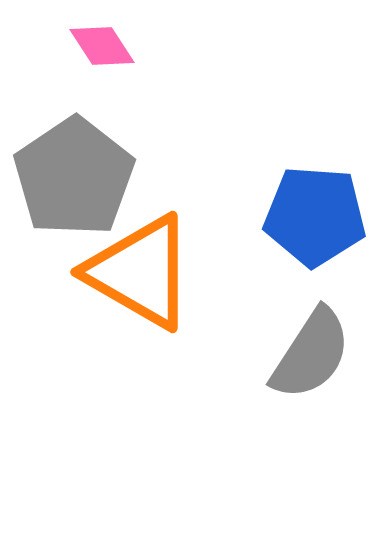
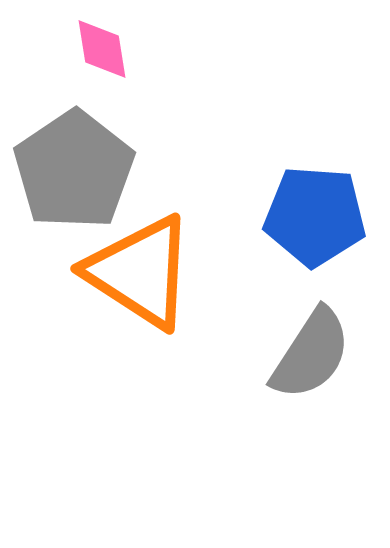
pink diamond: moved 3 px down; rotated 24 degrees clockwise
gray pentagon: moved 7 px up
orange triangle: rotated 3 degrees clockwise
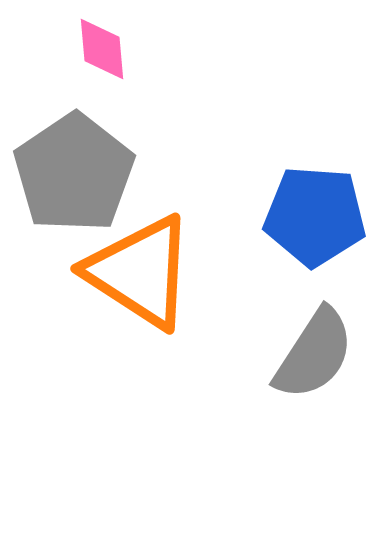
pink diamond: rotated 4 degrees clockwise
gray pentagon: moved 3 px down
gray semicircle: moved 3 px right
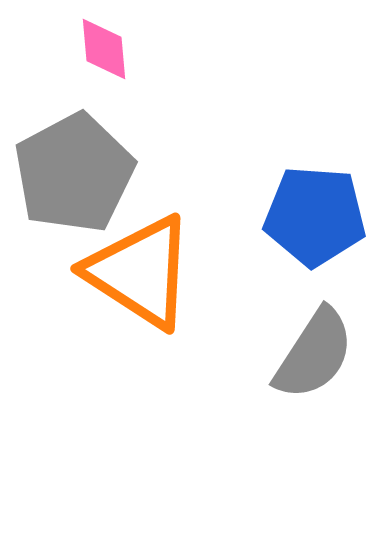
pink diamond: moved 2 px right
gray pentagon: rotated 6 degrees clockwise
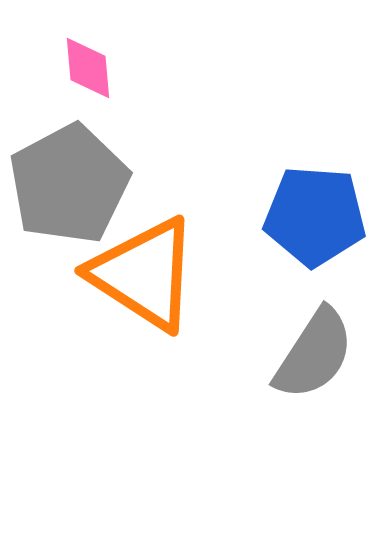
pink diamond: moved 16 px left, 19 px down
gray pentagon: moved 5 px left, 11 px down
orange triangle: moved 4 px right, 2 px down
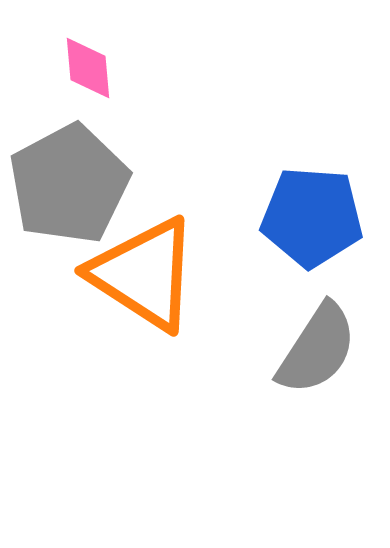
blue pentagon: moved 3 px left, 1 px down
gray semicircle: moved 3 px right, 5 px up
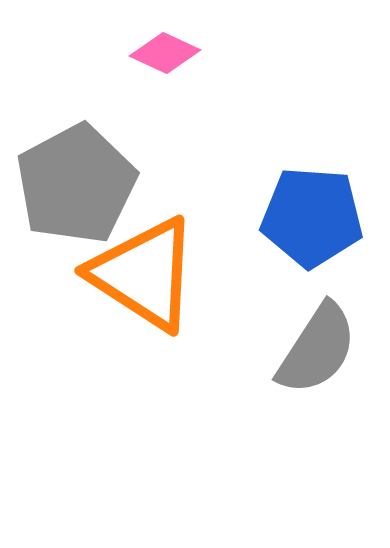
pink diamond: moved 77 px right, 15 px up; rotated 60 degrees counterclockwise
gray pentagon: moved 7 px right
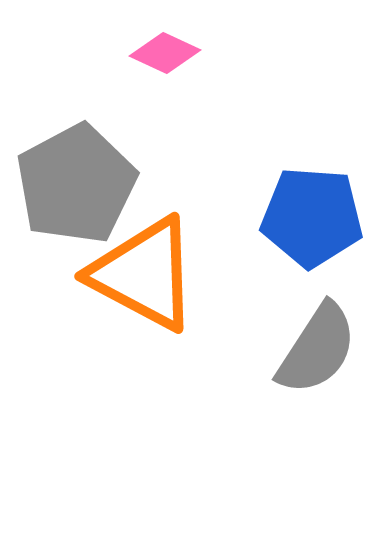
orange triangle: rotated 5 degrees counterclockwise
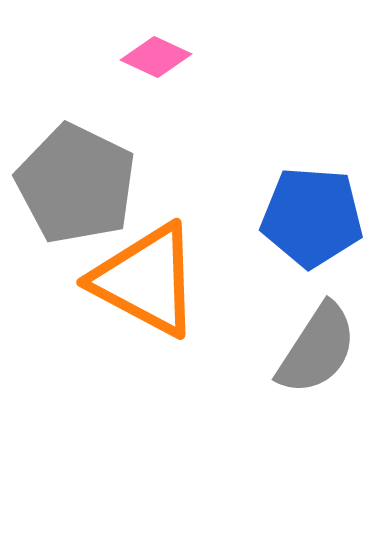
pink diamond: moved 9 px left, 4 px down
gray pentagon: rotated 18 degrees counterclockwise
orange triangle: moved 2 px right, 6 px down
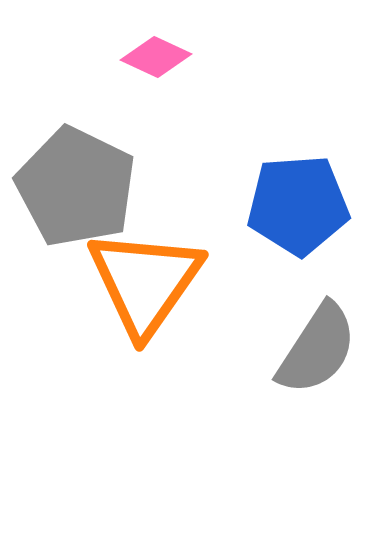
gray pentagon: moved 3 px down
blue pentagon: moved 14 px left, 12 px up; rotated 8 degrees counterclockwise
orange triangle: moved 1 px left, 2 px down; rotated 37 degrees clockwise
